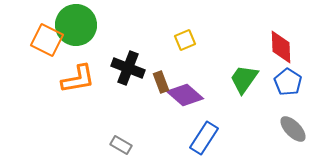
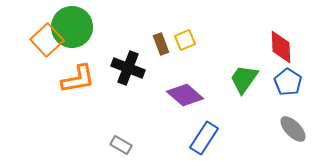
green circle: moved 4 px left, 2 px down
orange square: rotated 20 degrees clockwise
brown rectangle: moved 38 px up
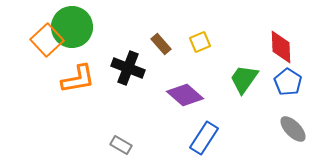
yellow square: moved 15 px right, 2 px down
brown rectangle: rotated 20 degrees counterclockwise
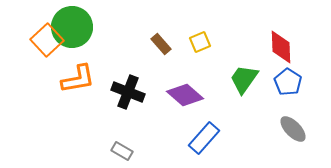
black cross: moved 24 px down
blue rectangle: rotated 8 degrees clockwise
gray rectangle: moved 1 px right, 6 px down
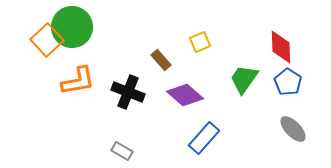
brown rectangle: moved 16 px down
orange L-shape: moved 2 px down
